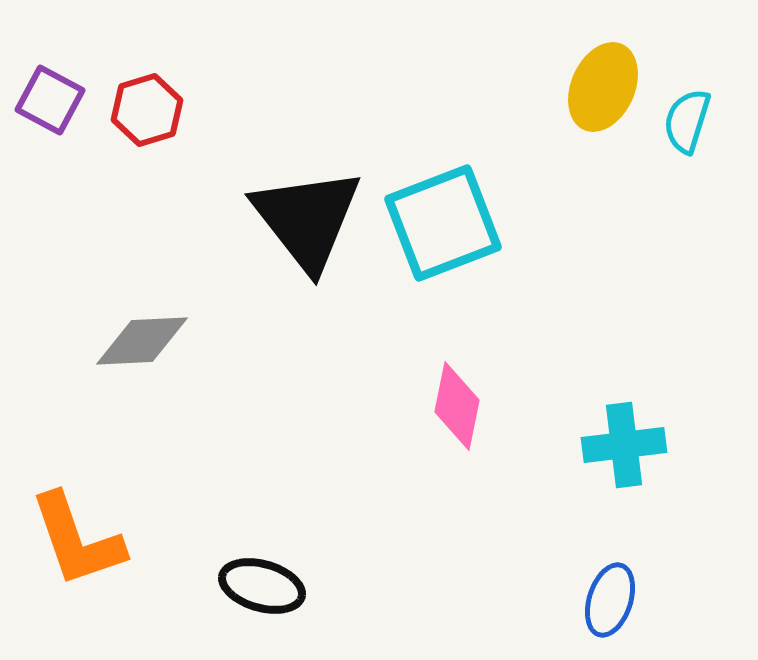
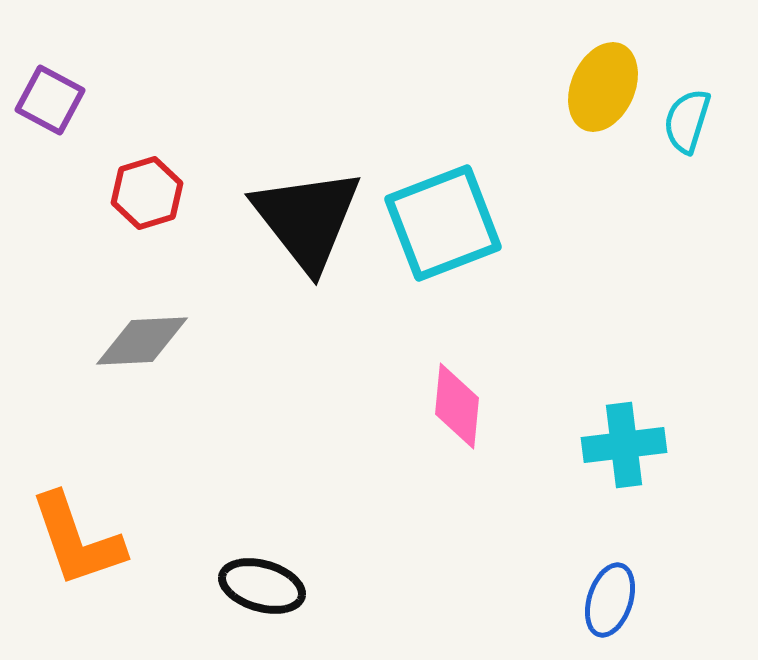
red hexagon: moved 83 px down
pink diamond: rotated 6 degrees counterclockwise
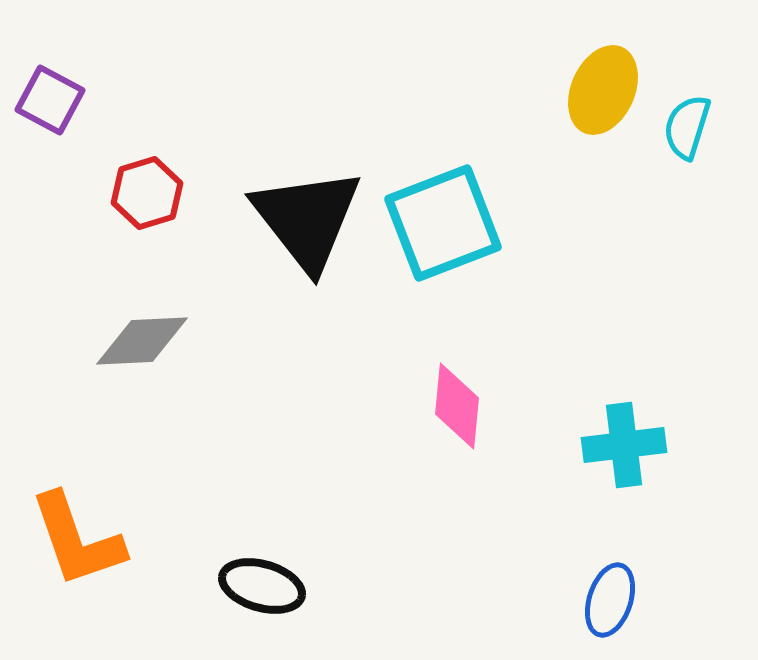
yellow ellipse: moved 3 px down
cyan semicircle: moved 6 px down
